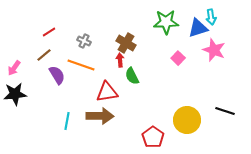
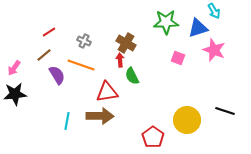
cyan arrow: moved 3 px right, 6 px up; rotated 21 degrees counterclockwise
pink square: rotated 24 degrees counterclockwise
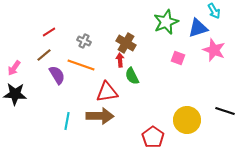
green star: rotated 20 degrees counterclockwise
black star: rotated 10 degrees clockwise
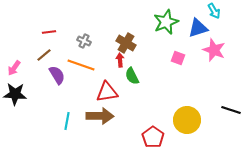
red line: rotated 24 degrees clockwise
black line: moved 6 px right, 1 px up
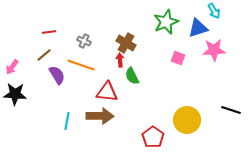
pink star: rotated 25 degrees counterclockwise
pink arrow: moved 2 px left, 1 px up
red triangle: rotated 15 degrees clockwise
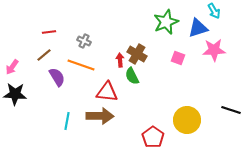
brown cross: moved 11 px right, 11 px down
purple semicircle: moved 2 px down
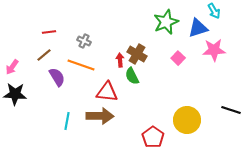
pink square: rotated 24 degrees clockwise
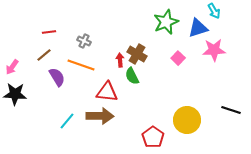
cyan line: rotated 30 degrees clockwise
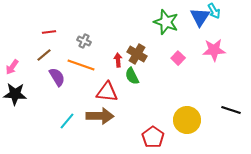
green star: rotated 30 degrees counterclockwise
blue triangle: moved 2 px right, 11 px up; rotated 40 degrees counterclockwise
red arrow: moved 2 px left
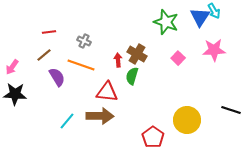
green semicircle: rotated 42 degrees clockwise
